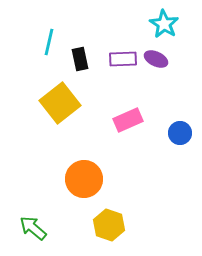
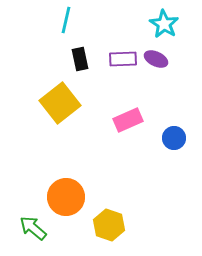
cyan line: moved 17 px right, 22 px up
blue circle: moved 6 px left, 5 px down
orange circle: moved 18 px left, 18 px down
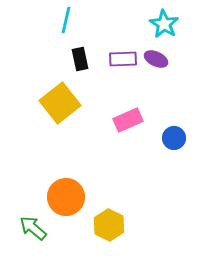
yellow hexagon: rotated 8 degrees clockwise
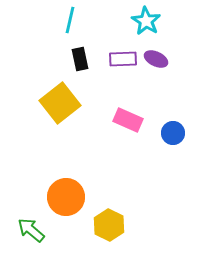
cyan line: moved 4 px right
cyan star: moved 18 px left, 3 px up
pink rectangle: rotated 48 degrees clockwise
blue circle: moved 1 px left, 5 px up
green arrow: moved 2 px left, 2 px down
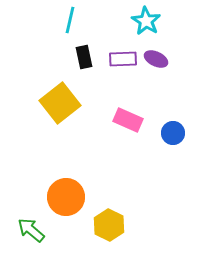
black rectangle: moved 4 px right, 2 px up
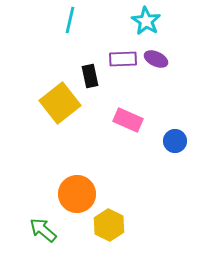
black rectangle: moved 6 px right, 19 px down
blue circle: moved 2 px right, 8 px down
orange circle: moved 11 px right, 3 px up
green arrow: moved 12 px right
